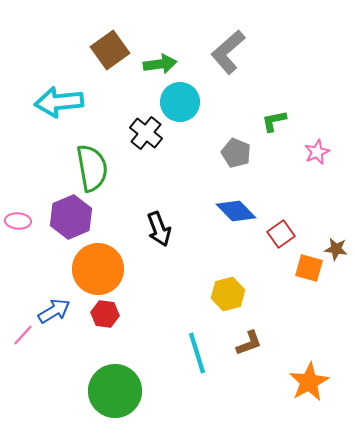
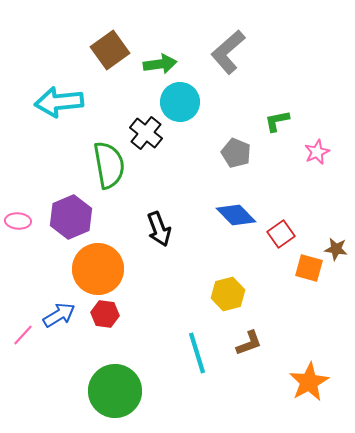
green L-shape: moved 3 px right
green semicircle: moved 17 px right, 3 px up
blue diamond: moved 4 px down
blue arrow: moved 5 px right, 4 px down
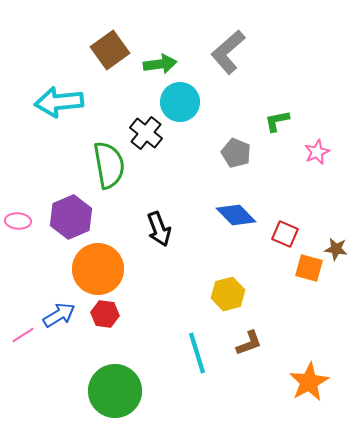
red square: moved 4 px right; rotated 32 degrees counterclockwise
pink line: rotated 15 degrees clockwise
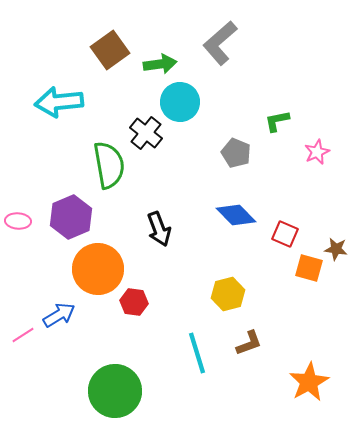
gray L-shape: moved 8 px left, 9 px up
red hexagon: moved 29 px right, 12 px up
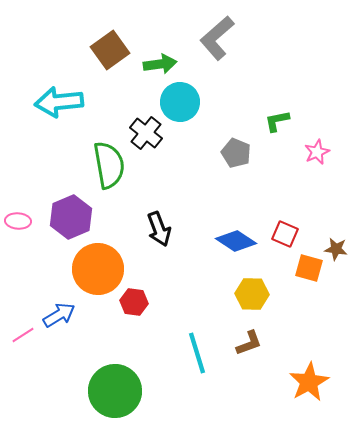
gray L-shape: moved 3 px left, 5 px up
blue diamond: moved 26 px down; rotated 12 degrees counterclockwise
yellow hexagon: moved 24 px right; rotated 16 degrees clockwise
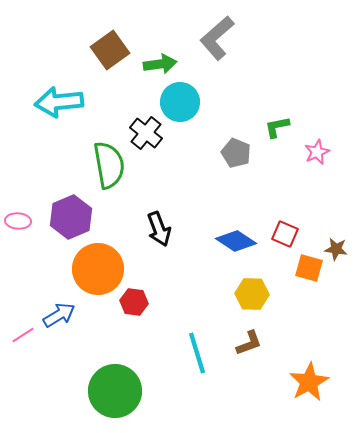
green L-shape: moved 6 px down
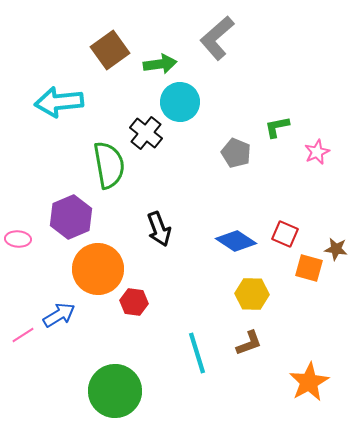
pink ellipse: moved 18 px down
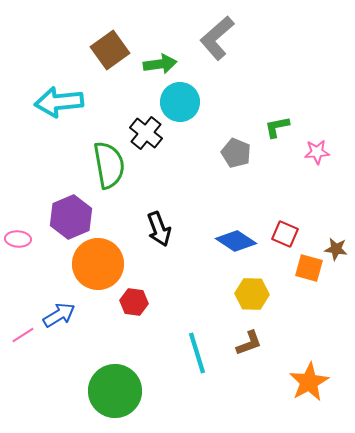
pink star: rotated 20 degrees clockwise
orange circle: moved 5 px up
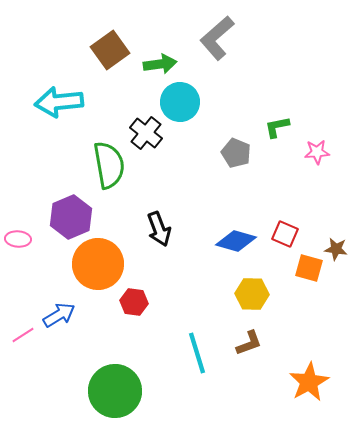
blue diamond: rotated 18 degrees counterclockwise
